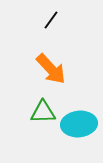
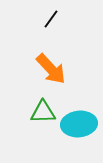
black line: moved 1 px up
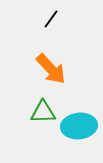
cyan ellipse: moved 2 px down
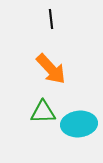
black line: rotated 42 degrees counterclockwise
cyan ellipse: moved 2 px up
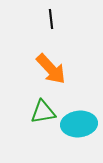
green triangle: rotated 8 degrees counterclockwise
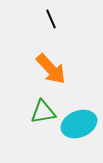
black line: rotated 18 degrees counterclockwise
cyan ellipse: rotated 16 degrees counterclockwise
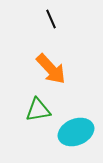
green triangle: moved 5 px left, 2 px up
cyan ellipse: moved 3 px left, 8 px down
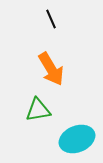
orange arrow: rotated 12 degrees clockwise
cyan ellipse: moved 1 px right, 7 px down
